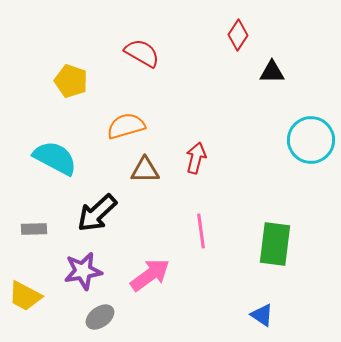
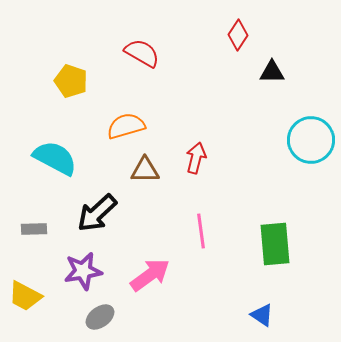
green rectangle: rotated 12 degrees counterclockwise
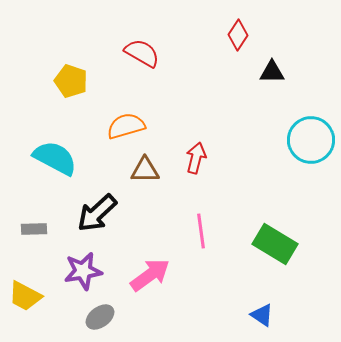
green rectangle: rotated 54 degrees counterclockwise
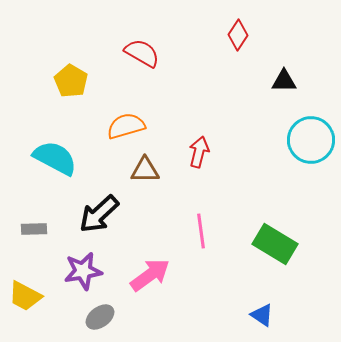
black triangle: moved 12 px right, 9 px down
yellow pentagon: rotated 12 degrees clockwise
red arrow: moved 3 px right, 6 px up
black arrow: moved 2 px right, 1 px down
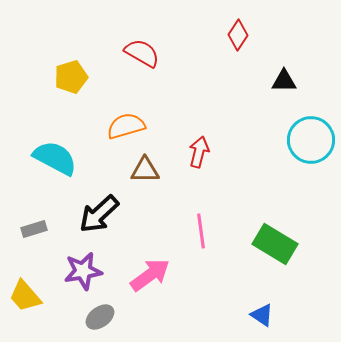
yellow pentagon: moved 4 px up; rotated 24 degrees clockwise
gray rectangle: rotated 15 degrees counterclockwise
yellow trapezoid: rotated 21 degrees clockwise
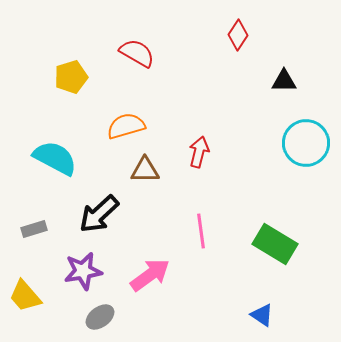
red semicircle: moved 5 px left
cyan circle: moved 5 px left, 3 px down
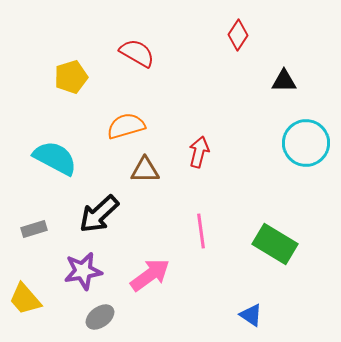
yellow trapezoid: moved 3 px down
blue triangle: moved 11 px left
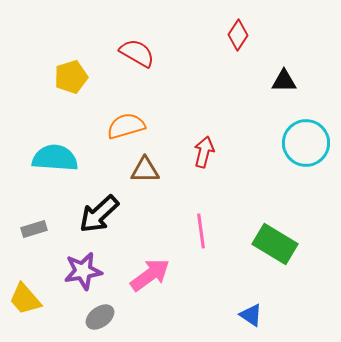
red arrow: moved 5 px right
cyan semicircle: rotated 24 degrees counterclockwise
